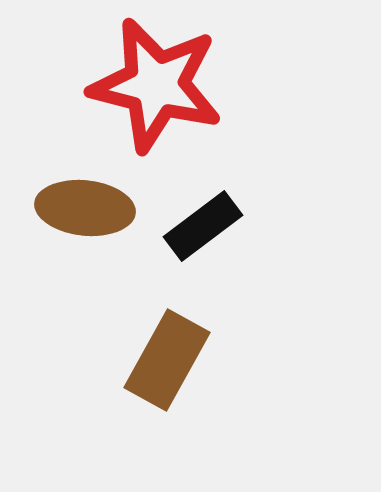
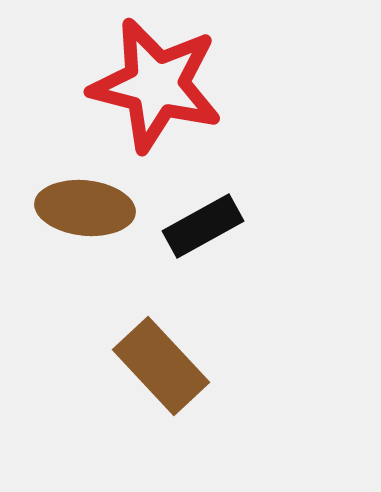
black rectangle: rotated 8 degrees clockwise
brown rectangle: moved 6 px left, 6 px down; rotated 72 degrees counterclockwise
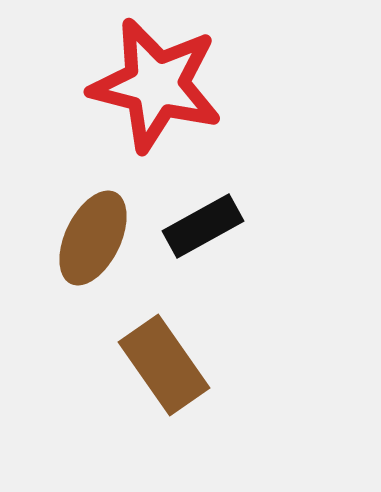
brown ellipse: moved 8 px right, 30 px down; rotated 70 degrees counterclockwise
brown rectangle: moved 3 px right, 1 px up; rotated 8 degrees clockwise
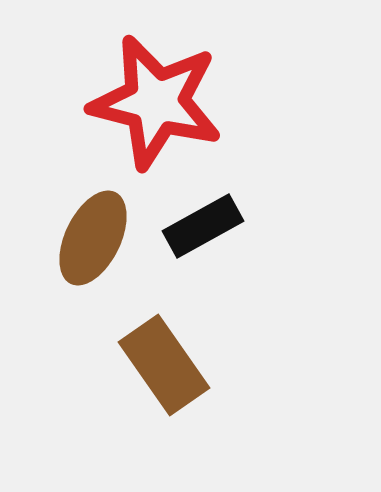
red star: moved 17 px down
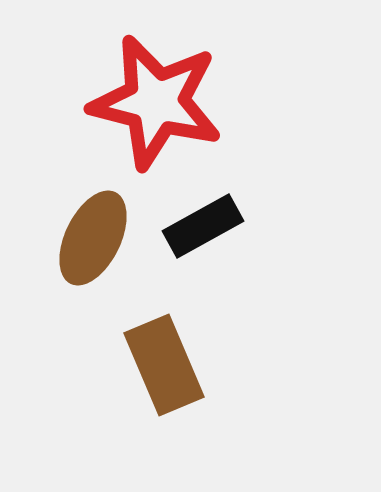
brown rectangle: rotated 12 degrees clockwise
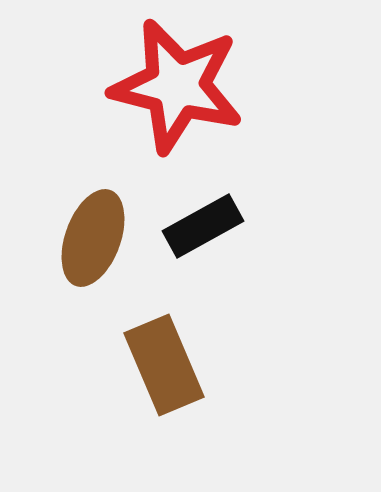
red star: moved 21 px right, 16 px up
brown ellipse: rotated 6 degrees counterclockwise
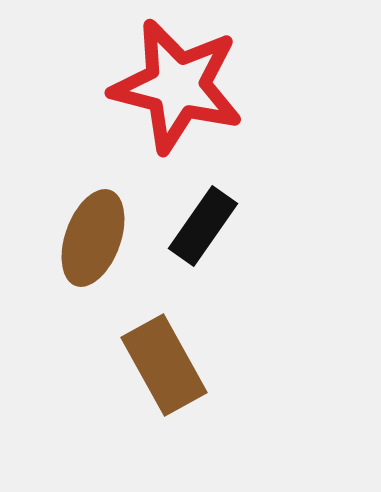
black rectangle: rotated 26 degrees counterclockwise
brown rectangle: rotated 6 degrees counterclockwise
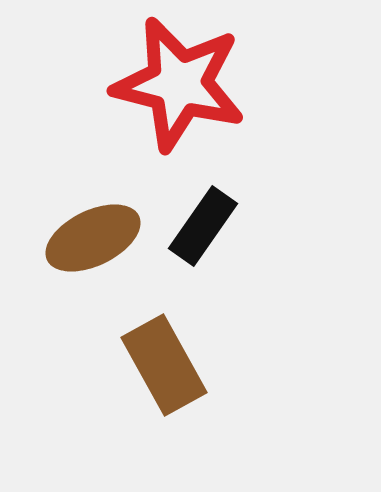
red star: moved 2 px right, 2 px up
brown ellipse: rotated 44 degrees clockwise
